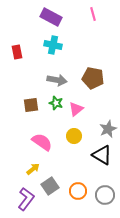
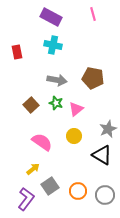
brown square: rotated 35 degrees counterclockwise
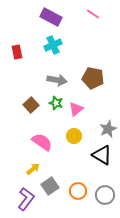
pink line: rotated 40 degrees counterclockwise
cyan cross: rotated 36 degrees counterclockwise
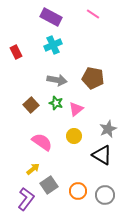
red rectangle: moved 1 px left; rotated 16 degrees counterclockwise
gray square: moved 1 px left, 1 px up
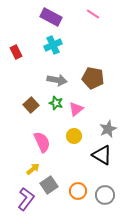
pink semicircle: rotated 30 degrees clockwise
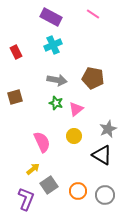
brown square: moved 16 px left, 8 px up; rotated 28 degrees clockwise
purple L-shape: rotated 15 degrees counterclockwise
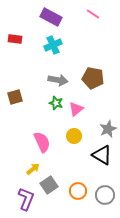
red rectangle: moved 1 px left, 13 px up; rotated 56 degrees counterclockwise
gray arrow: moved 1 px right
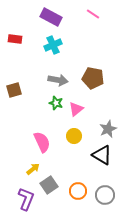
brown square: moved 1 px left, 7 px up
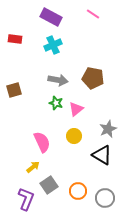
yellow arrow: moved 2 px up
gray circle: moved 3 px down
